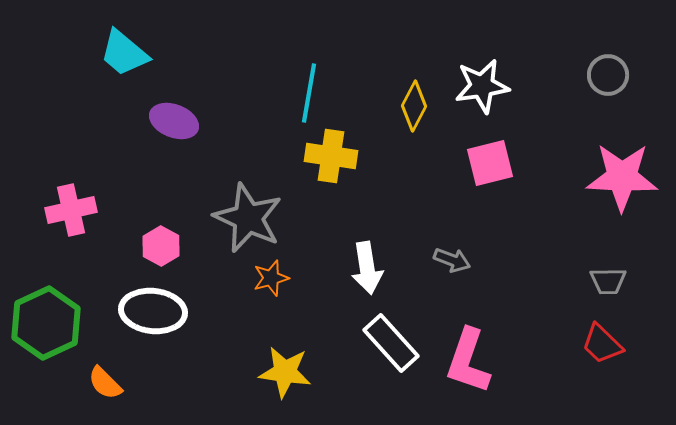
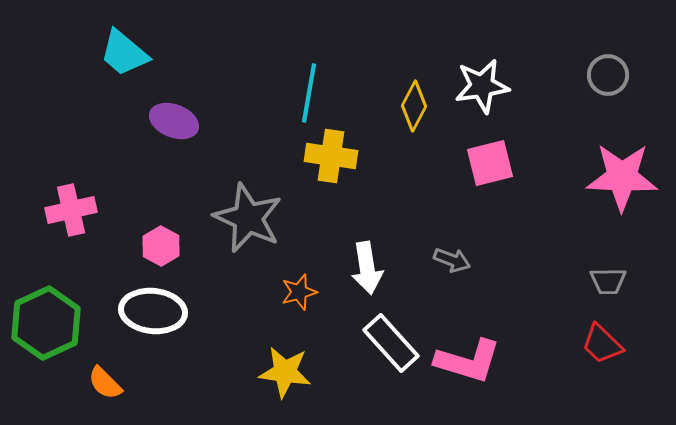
orange star: moved 28 px right, 14 px down
pink L-shape: rotated 92 degrees counterclockwise
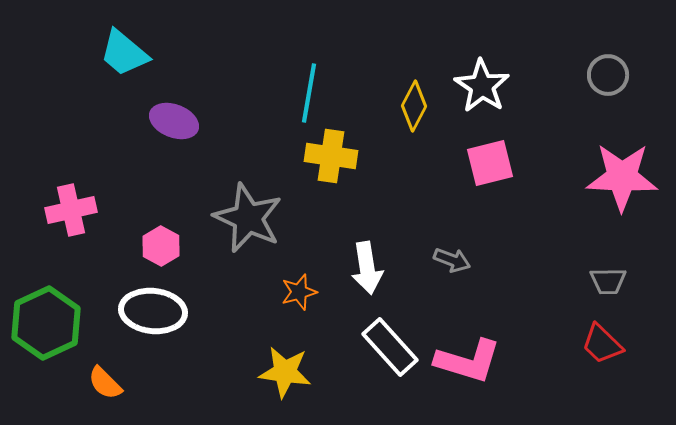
white star: rotated 30 degrees counterclockwise
white rectangle: moved 1 px left, 4 px down
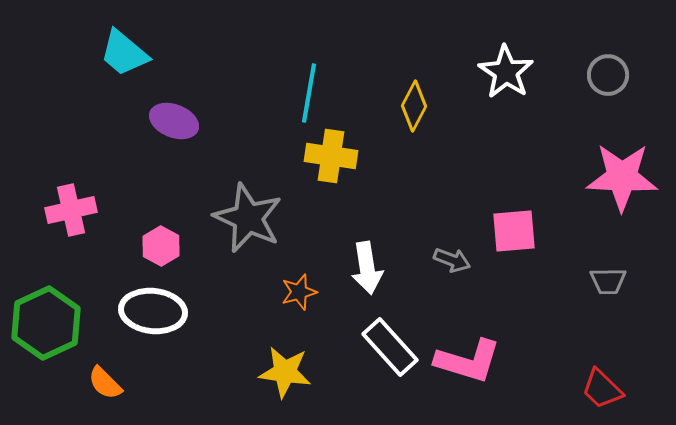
white star: moved 24 px right, 14 px up
pink square: moved 24 px right, 68 px down; rotated 9 degrees clockwise
red trapezoid: moved 45 px down
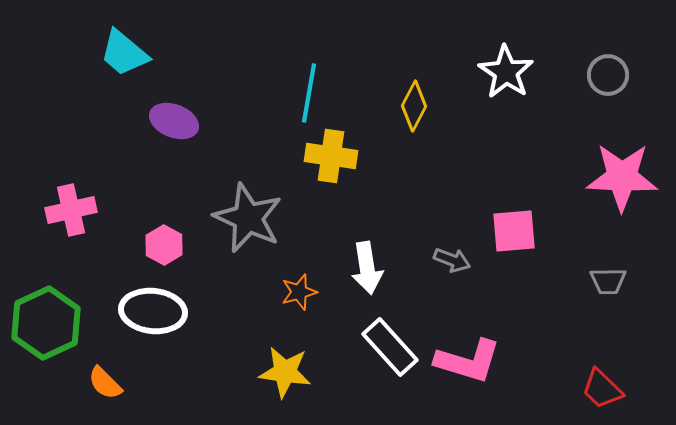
pink hexagon: moved 3 px right, 1 px up
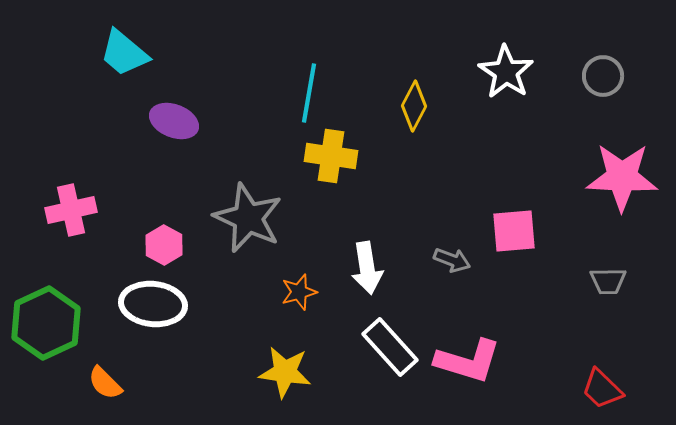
gray circle: moved 5 px left, 1 px down
white ellipse: moved 7 px up
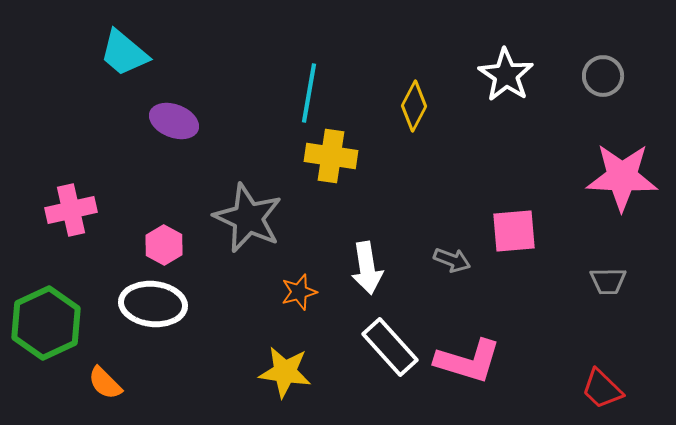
white star: moved 3 px down
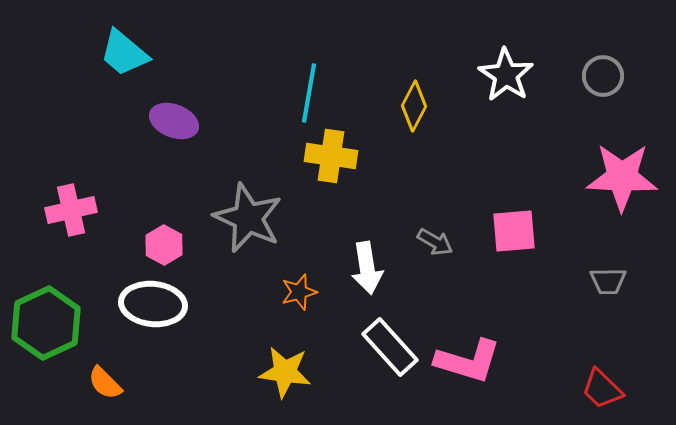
gray arrow: moved 17 px left, 18 px up; rotated 9 degrees clockwise
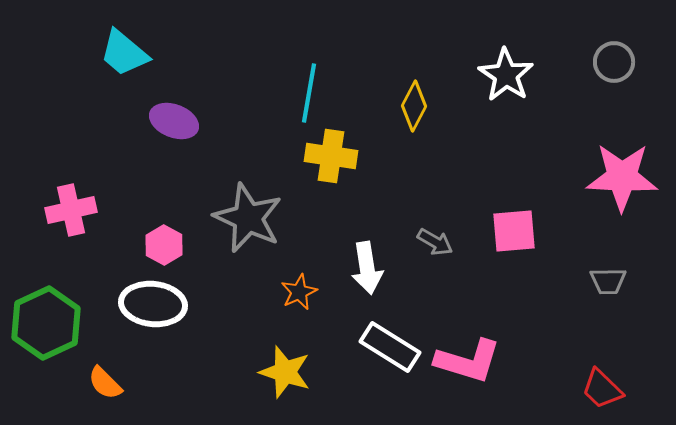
gray circle: moved 11 px right, 14 px up
orange star: rotated 9 degrees counterclockwise
white rectangle: rotated 16 degrees counterclockwise
yellow star: rotated 10 degrees clockwise
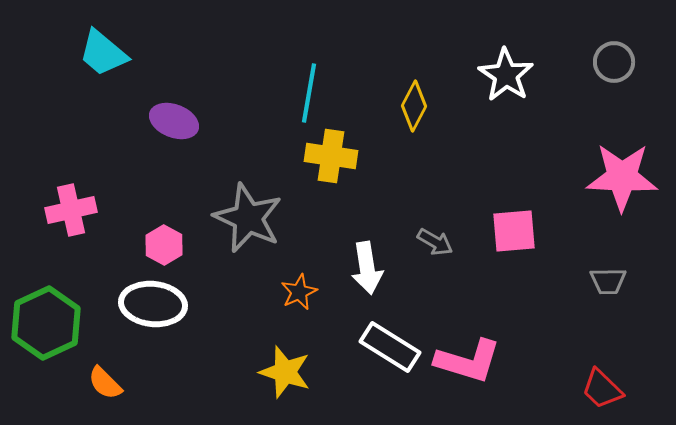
cyan trapezoid: moved 21 px left
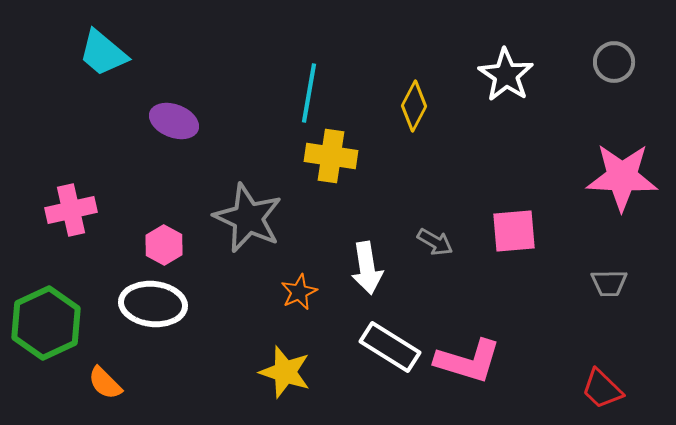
gray trapezoid: moved 1 px right, 2 px down
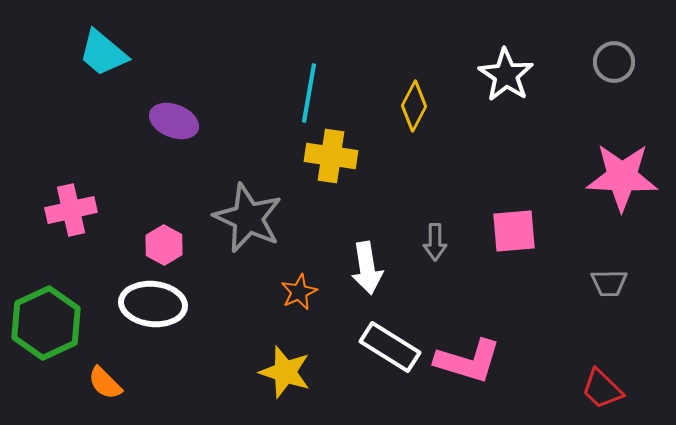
gray arrow: rotated 60 degrees clockwise
